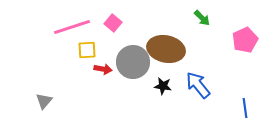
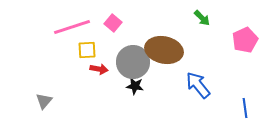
brown ellipse: moved 2 px left, 1 px down
red arrow: moved 4 px left
black star: moved 28 px left
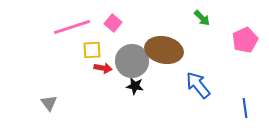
yellow square: moved 5 px right
gray circle: moved 1 px left, 1 px up
red arrow: moved 4 px right, 1 px up
gray triangle: moved 5 px right, 2 px down; rotated 18 degrees counterclockwise
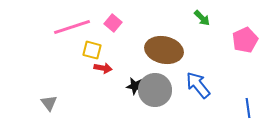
yellow square: rotated 18 degrees clockwise
gray circle: moved 23 px right, 29 px down
blue line: moved 3 px right
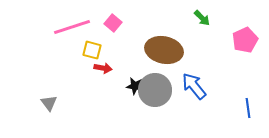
blue arrow: moved 4 px left, 1 px down
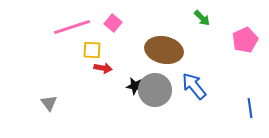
yellow square: rotated 12 degrees counterclockwise
blue line: moved 2 px right
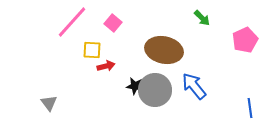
pink line: moved 5 px up; rotated 30 degrees counterclockwise
red arrow: moved 3 px right, 2 px up; rotated 24 degrees counterclockwise
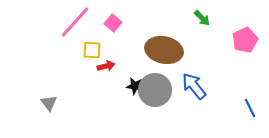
pink line: moved 3 px right
blue line: rotated 18 degrees counterclockwise
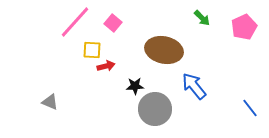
pink pentagon: moved 1 px left, 13 px up
black star: rotated 12 degrees counterclockwise
gray circle: moved 19 px down
gray triangle: moved 1 px right, 1 px up; rotated 30 degrees counterclockwise
blue line: rotated 12 degrees counterclockwise
